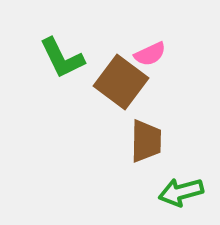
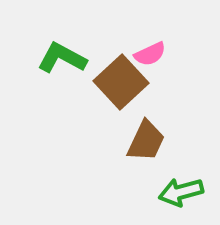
green L-shape: rotated 144 degrees clockwise
brown square: rotated 10 degrees clockwise
brown trapezoid: rotated 24 degrees clockwise
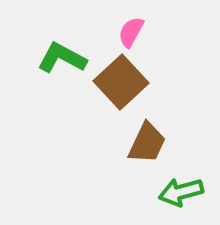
pink semicircle: moved 19 px left, 22 px up; rotated 144 degrees clockwise
brown trapezoid: moved 1 px right, 2 px down
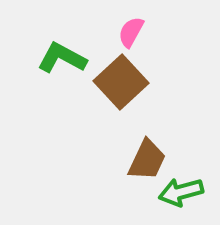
brown trapezoid: moved 17 px down
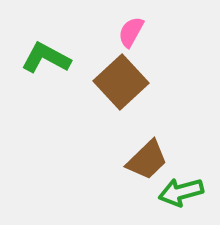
green L-shape: moved 16 px left
brown trapezoid: rotated 21 degrees clockwise
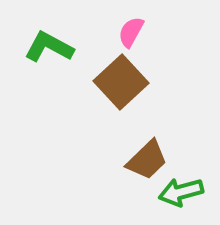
green L-shape: moved 3 px right, 11 px up
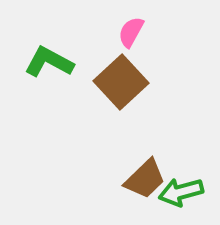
green L-shape: moved 15 px down
brown trapezoid: moved 2 px left, 19 px down
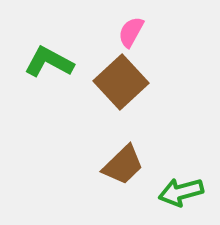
brown trapezoid: moved 22 px left, 14 px up
